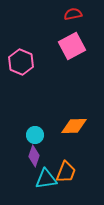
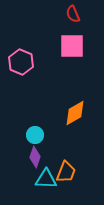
red semicircle: rotated 102 degrees counterclockwise
pink square: rotated 28 degrees clockwise
orange diamond: moved 1 px right, 13 px up; rotated 28 degrees counterclockwise
purple diamond: moved 1 px right, 1 px down
cyan triangle: rotated 10 degrees clockwise
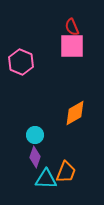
red semicircle: moved 1 px left, 13 px down
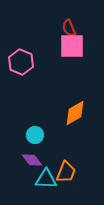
red semicircle: moved 3 px left, 1 px down
purple diamond: moved 3 px left, 3 px down; rotated 55 degrees counterclockwise
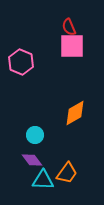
red semicircle: moved 1 px up
orange trapezoid: moved 1 px right, 1 px down; rotated 15 degrees clockwise
cyan triangle: moved 3 px left, 1 px down
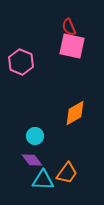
pink square: rotated 12 degrees clockwise
cyan circle: moved 1 px down
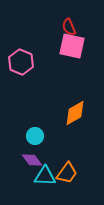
cyan triangle: moved 2 px right, 4 px up
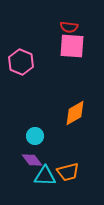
red semicircle: rotated 60 degrees counterclockwise
pink square: rotated 8 degrees counterclockwise
orange trapezoid: moved 1 px right, 1 px up; rotated 40 degrees clockwise
